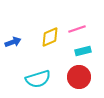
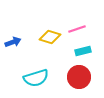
yellow diamond: rotated 40 degrees clockwise
cyan semicircle: moved 2 px left, 1 px up
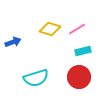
pink line: rotated 12 degrees counterclockwise
yellow diamond: moved 8 px up
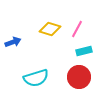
pink line: rotated 30 degrees counterclockwise
cyan rectangle: moved 1 px right
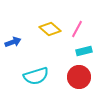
yellow diamond: rotated 25 degrees clockwise
cyan semicircle: moved 2 px up
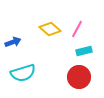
cyan semicircle: moved 13 px left, 3 px up
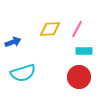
yellow diamond: rotated 45 degrees counterclockwise
cyan rectangle: rotated 14 degrees clockwise
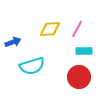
cyan semicircle: moved 9 px right, 7 px up
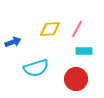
cyan semicircle: moved 4 px right, 2 px down
red circle: moved 3 px left, 2 px down
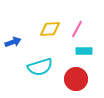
cyan semicircle: moved 4 px right, 1 px up
